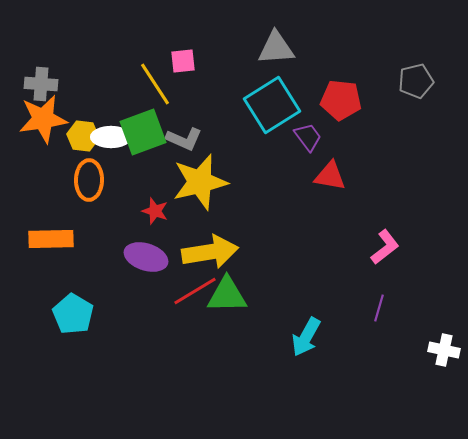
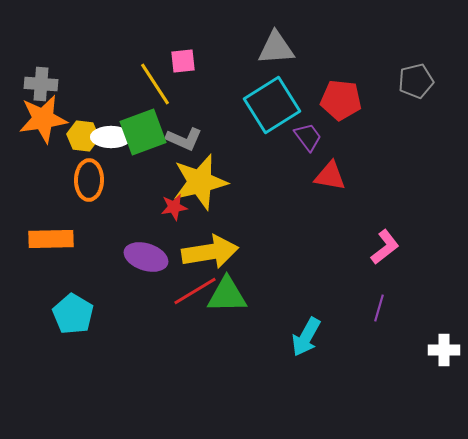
red star: moved 19 px right, 4 px up; rotated 28 degrees counterclockwise
white cross: rotated 12 degrees counterclockwise
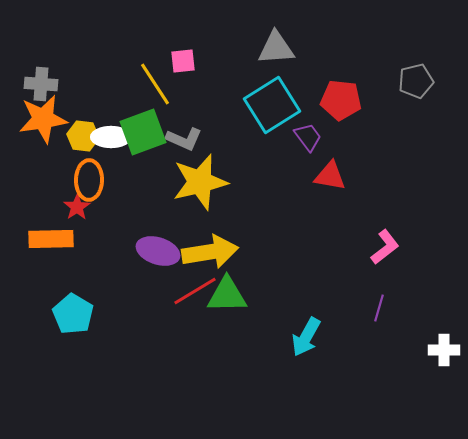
red star: moved 97 px left; rotated 24 degrees counterclockwise
purple ellipse: moved 12 px right, 6 px up
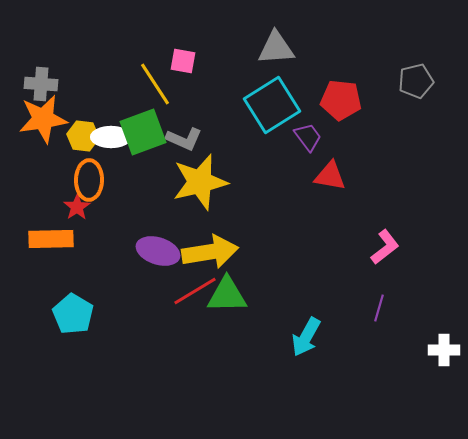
pink square: rotated 16 degrees clockwise
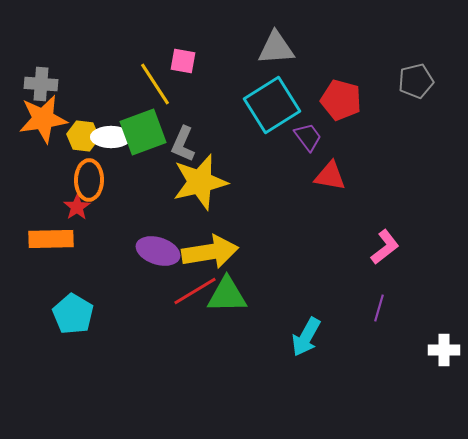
red pentagon: rotated 9 degrees clockwise
gray L-shape: moved 1 px left, 5 px down; rotated 90 degrees clockwise
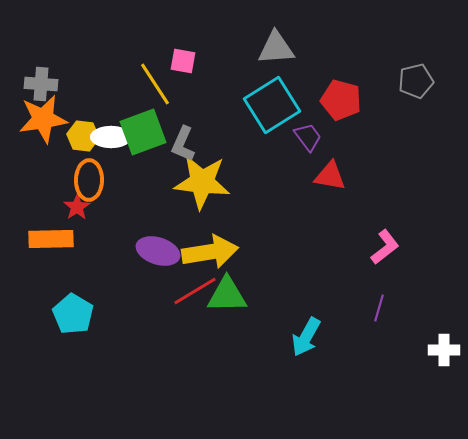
yellow star: moved 2 px right; rotated 20 degrees clockwise
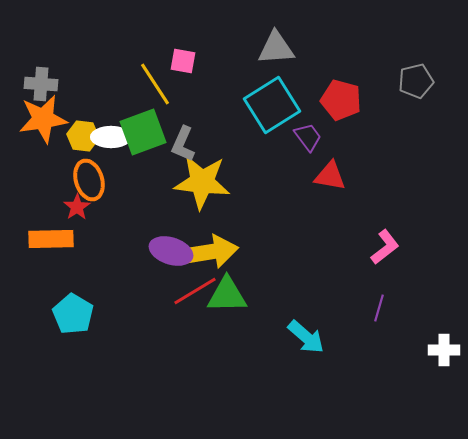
orange ellipse: rotated 18 degrees counterclockwise
purple ellipse: moved 13 px right
cyan arrow: rotated 78 degrees counterclockwise
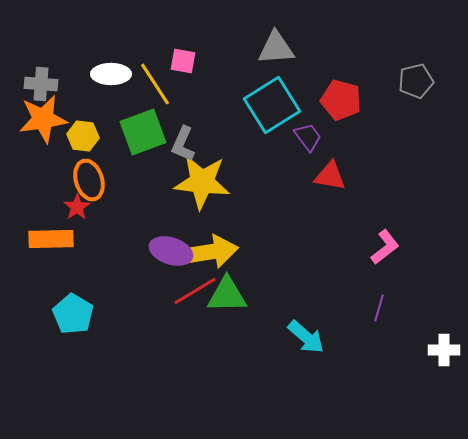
white ellipse: moved 63 px up
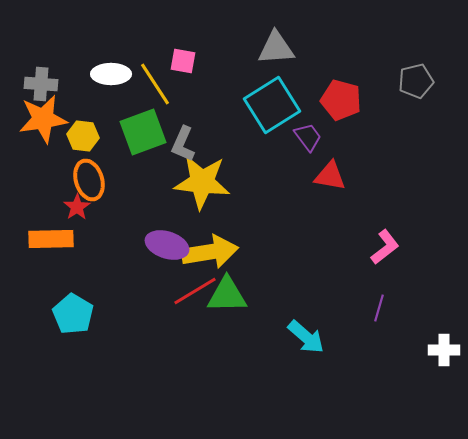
purple ellipse: moved 4 px left, 6 px up
